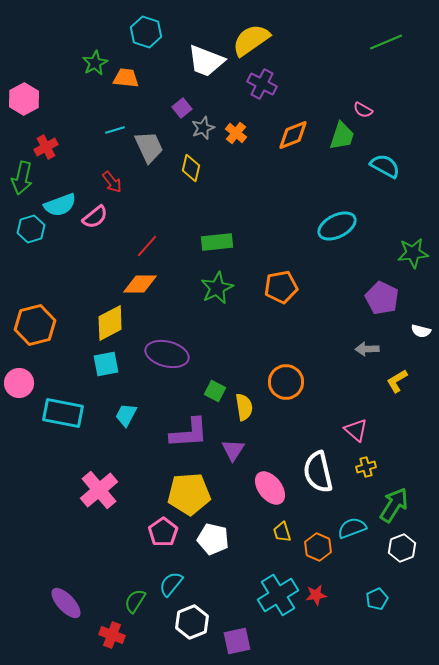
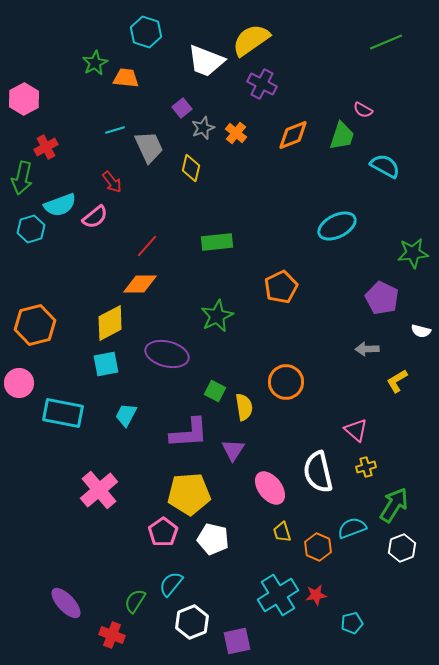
orange pentagon at (281, 287): rotated 16 degrees counterclockwise
green star at (217, 288): moved 28 px down
cyan pentagon at (377, 599): moved 25 px left, 24 px down; rotated 10 degrees clockwise
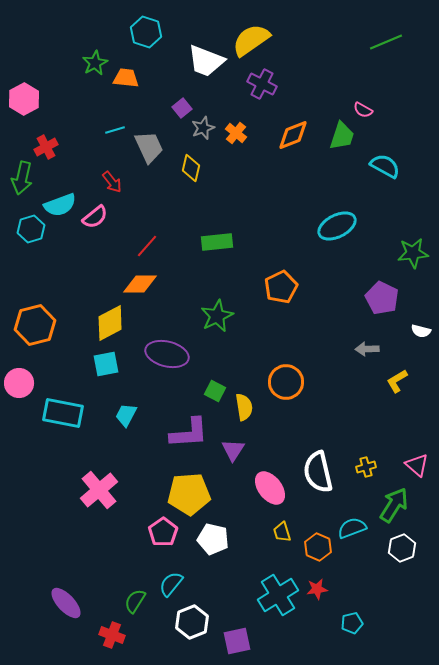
pink triangle at (356, 430): moved 61 px right, 35 px down
red star at (316, 595): moved 1 px right, 6 px up
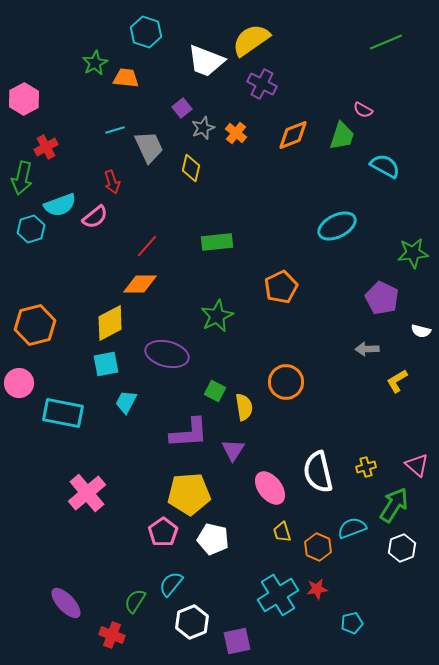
red arrow at (112, 182): rotated 20 degrees clockwise
cyan trapezoid at (126, 415): moved 13 px up
pink cross at (99, 490): moved 12 px left, 3 px down
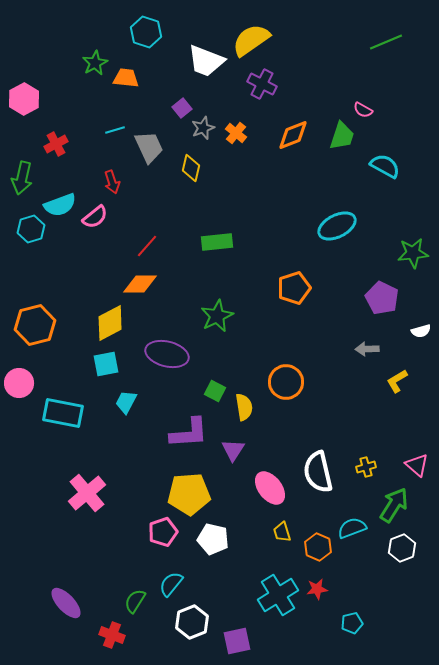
red cross at (46, 147): moved 10 px right, 3 px up
orange pentagon at (281, 287): moved 13 px right, 1 px down; rotated 8 degrees clockwise
white semicircle at (421, 331): rotated 30 degrees counterclockwise
pink pentagon at (163, 532): rotated 16 degrees clockwise
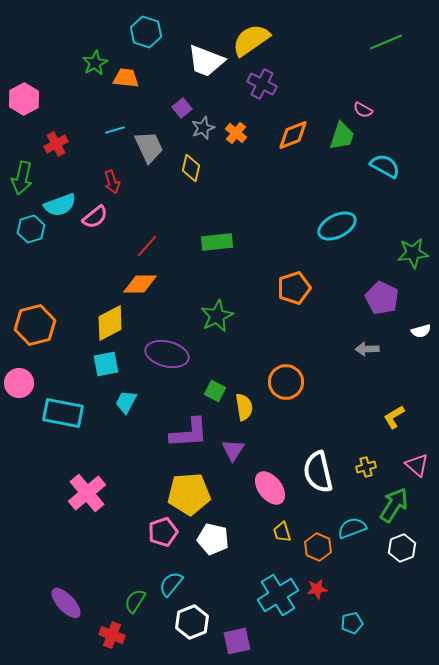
yellow L-shape at (397, 381): moved 3 px left, 36 px down
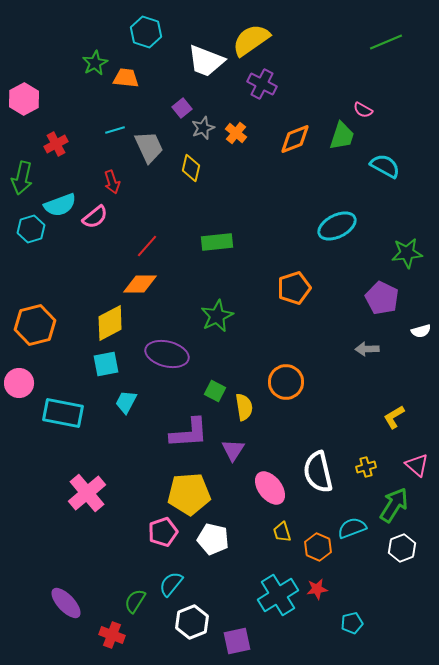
orange diamond at (293, 135): moved 2 px right, 4 px down
green star at (413, 253): moved 6 px left
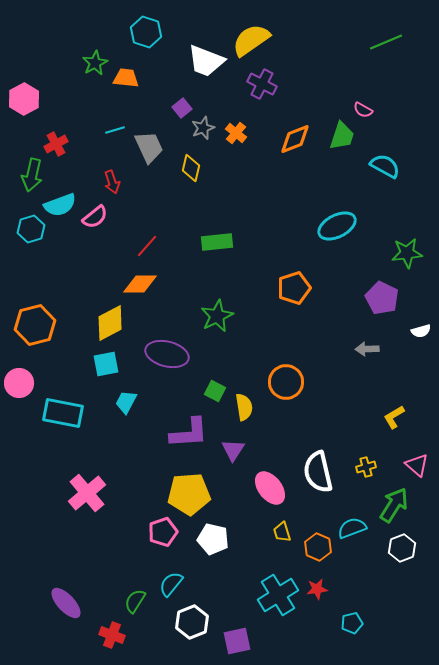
green arrow at (22, 178): moved 10 px right, 3 px up
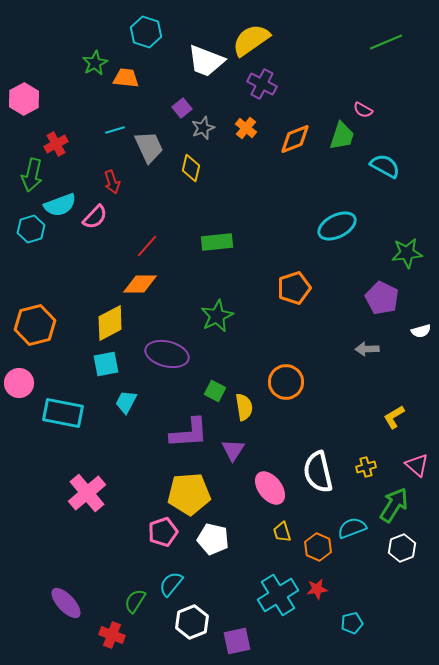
orange cross at (236, 133): moved 10 px right, 5 px up
pink semicircle at (95, 217): rotated 8 degrees counterclockwise
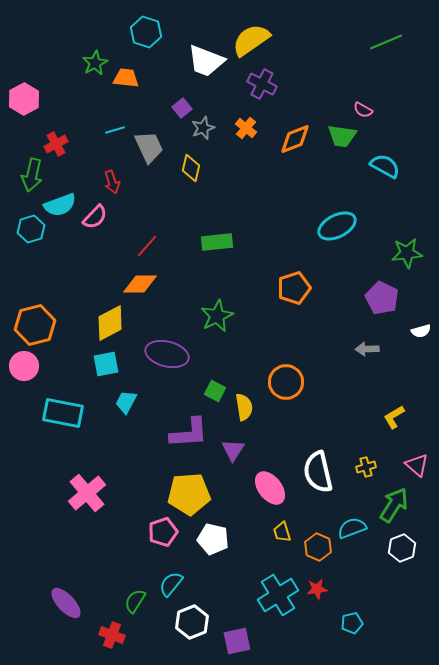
green trapezoid at (342, 136): rotated 80 degrees clockwise
pink circle at (19, 383): moved 5 px right, 17 px up
